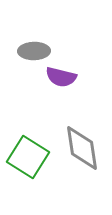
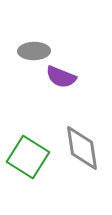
purple semicircle: rotated 8 degrees clockwise
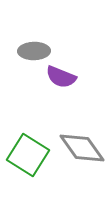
gray diamond: rotated 27 degrees counterclockwise
green square: moved 2 px up
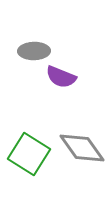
green square: moved 1 px right, 1 px up
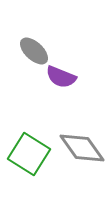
gray ellipse: rotated 44 degrees clockwise
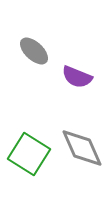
purple semicircle: moved 16 px right
gray diamond: rotated 12 degrees clockwise
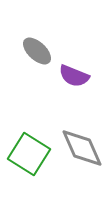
gray ellipse: moved 3 px right
purple semicircle: moved 3 px left, 1 px up
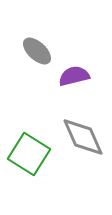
purple semicircle: rotated 144 degrees clockwise
gray diamond: moved 1 px right, 11 px up
